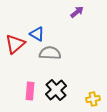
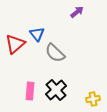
blue triangle: rotated 21 degrees clockwise
gray semicircle: moved 5 px right; rotated 140 degrees counterclockwise
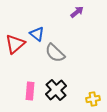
blue triangle: rotated 14 degrees counterclockwise
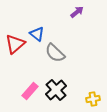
pink rectangle: rotated 36 degrees clockwise
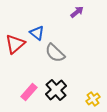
blue triangle: moved 1 px up
pink rectangle: moved 1 px left, 1 px down
yellow cross: rotated 24 degrees counterclockwise
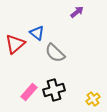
black cross: moved 2 px left; rotated 25 degrees clockwise
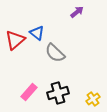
red triangle: moved 4 px up
black cross: moved 4 px right, 3 px down
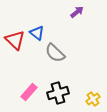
red triangle: rotated 35 degrees counterclockwise
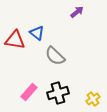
red triangle: rotated 35 degrees counterclockwise
gray semicircle: moved 3 px down
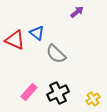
red triangle: rotated 15 degrees clockwise
gray semicircle: moved 1 px right, 2 px up
black cross: rotated 10 degrees counterclockwise
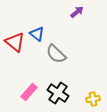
blue triangle: moved 1 px down
red triangle: moved 2 px down; rotated 15 degrees clockwise
black cross: rotated 30 degrees counterclockwise
yellow cross: rotated 24 degrees clockwise
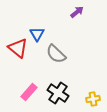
blue triangle: rotated 21 degrees clockwise
red triangle: moved 3 px right, 6 px down
